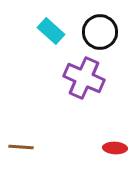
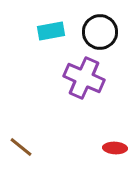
cyan rectangle: rotated 52 degrees counterclockwise
brown line: rotated 35 degrees clockwise
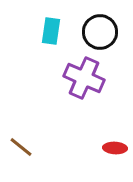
cyan rectangle: rotated 72 degrees counterclockwise
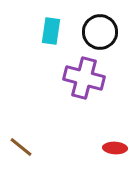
purple cross: rotated 9 degrees counterclockwise
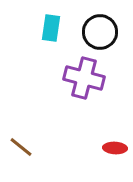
cyan rectangle: moved 3 px up
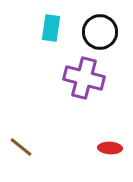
red ellipse: moved 5 px left
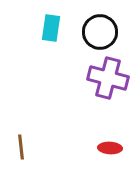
purple cross: moved 24 px right
brown line: rotated 45 degrees clockwise
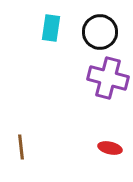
red ellipse: rotated 10 degrees clockwise
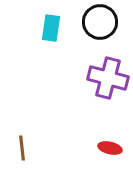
black circle: moved 10 px up
brown line: moved 1 px right, 1 px down
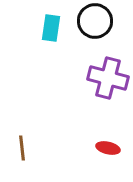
black circle: moved 5 px left, 1 px up
red ellipse: moved 2 px left
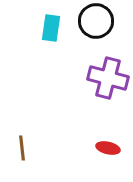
black circle: moved 1 px right
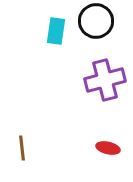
cyan rectangle: moved 5 px right, 3 px down
purple cross: moved 3 px left, 2 px down; rotated 30 degrees counterclockwise
